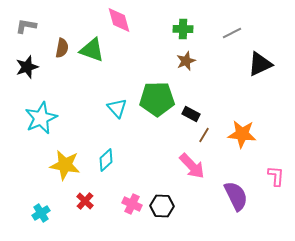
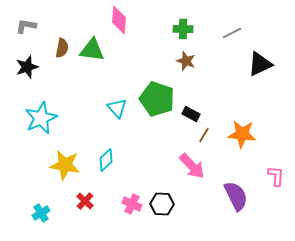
pink diamond: rotated 20 degrees clockwise
green triangle: rotated 12 degrees counterclockwise
brown star: rotated 30 degrees counterclockwise
green pentagon: rotated 20 degrees clockwise
black hexagon: moved 2 px up
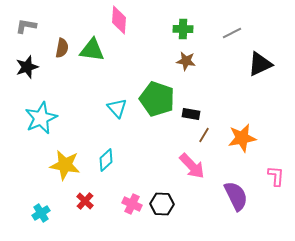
brown star: rotated 12 degrees counterclockwise
black rectangle: rotated 18 degrees counterclockwise
orange star: moved 4 px down; rotated 16 degrees counterclockwise
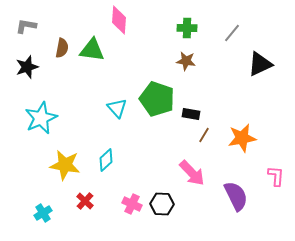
green cross: moved 4 px right, 1 px up
gray line: rotated 24 degrees counterclockwise
pink arrow: moved 7 px down
cyan cross: moved 2 px right
